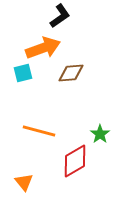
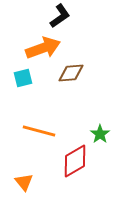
cyan square: moved 5 px down
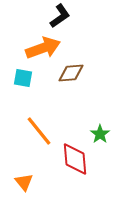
cyan square: rotated 24 degrees clockwise
orange line: rotated 36 degrees clockwise
red diamond: moved 2 px up; rotated 64 degrees counterclockwise
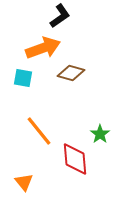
brown diamond: rotated 20 degrees clockwise
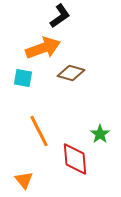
orange line: rotated 12 degrees clockwise
orange triangle: moved 2 px up
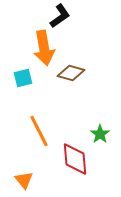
orange arrow: moved 1 px right; rotated 100 degrees clockwise
cyan square: rotated 24 degrees counterclockwise
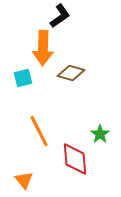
orange arrow: moved 1 px left; rotated 12 degrees clockwise
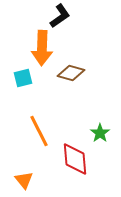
orange arrow: moved 1 px left
green star: moved 1 px up
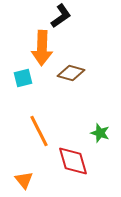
black L-shape: moved 1 px right
green star: rotated 18 degrees counterclockwise
red diamond: moved 2 px left, 2 px down; rotated 12 degrees counterclockwise
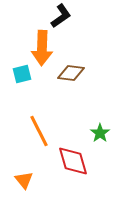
brown diamond: rotated 8 degrees counterclockwise
cyan square: moved 1 px left, 4 px up
green star: rotated 18 degrees clockwise
